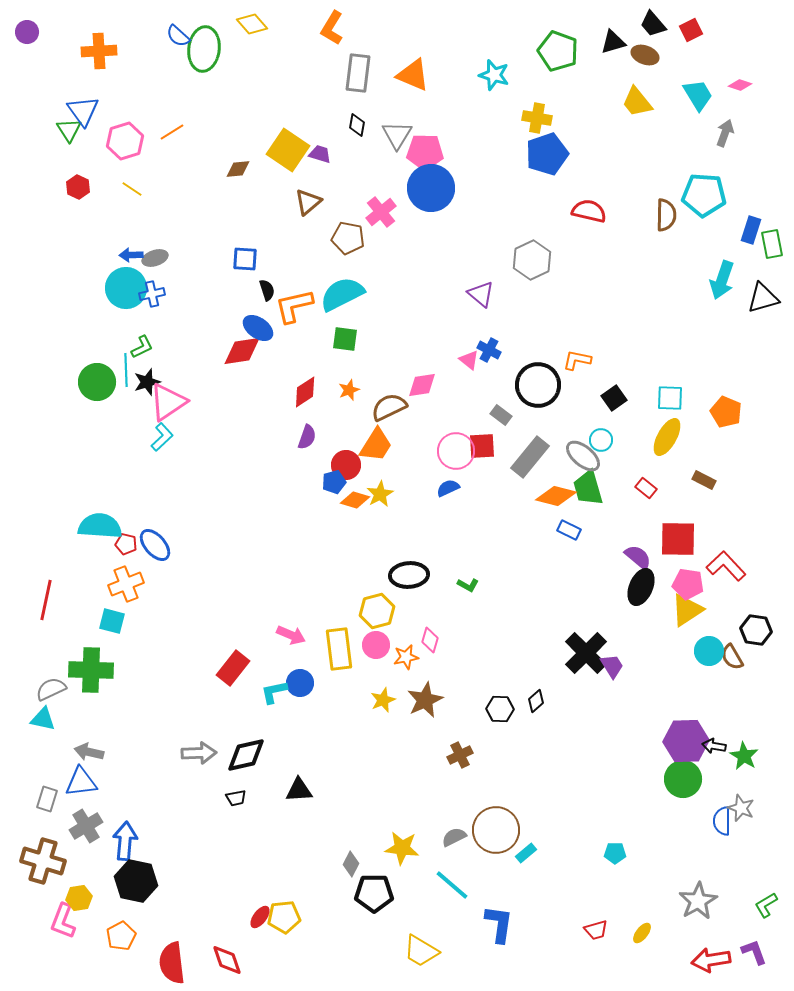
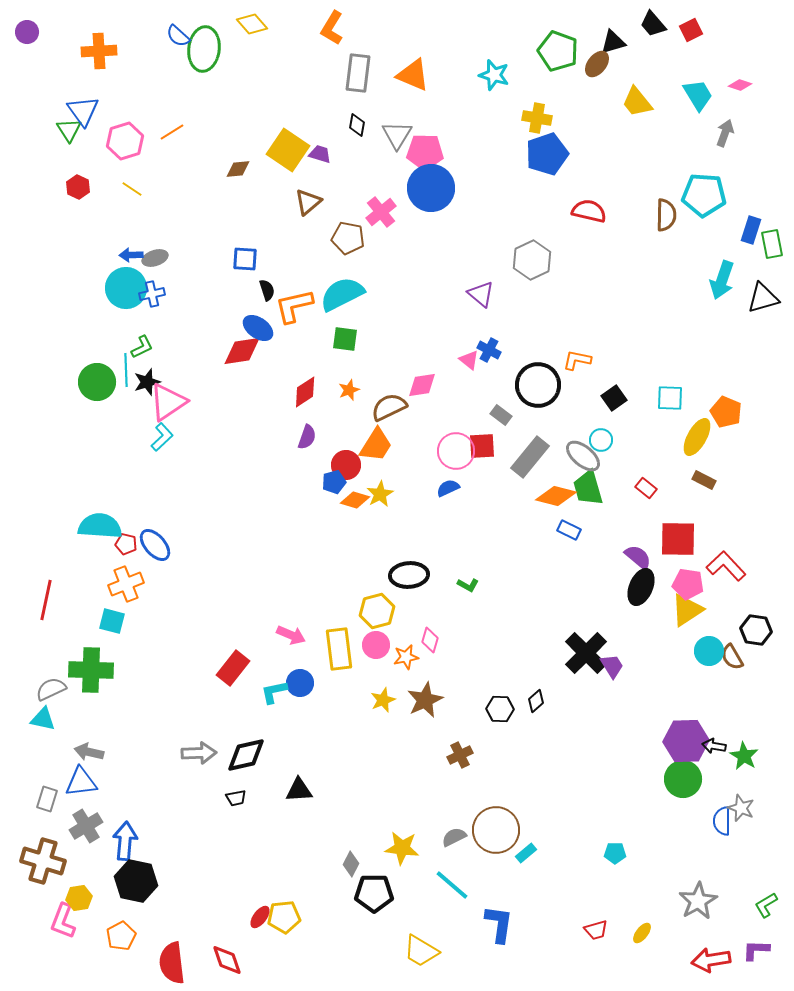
brown ellipse at (645, 55): moved 48 px left, 9 px down; rotated 72 degrees counterclockwise
yellow ellipse at (667, 437): moved 30 px right
purple L-shape at (754, 952): moved 2 px right, 2 px up; rotated 68 degrees counterclockwise
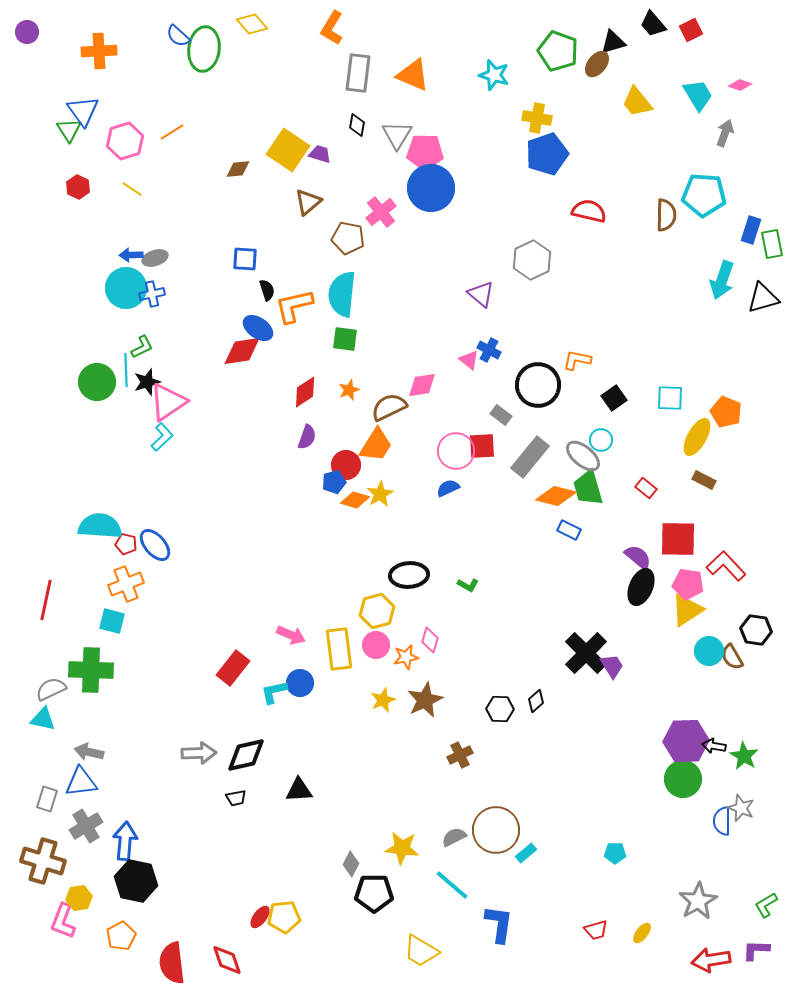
cyan semicircle at (342, 294): rotated 57 degrees counterclockwise
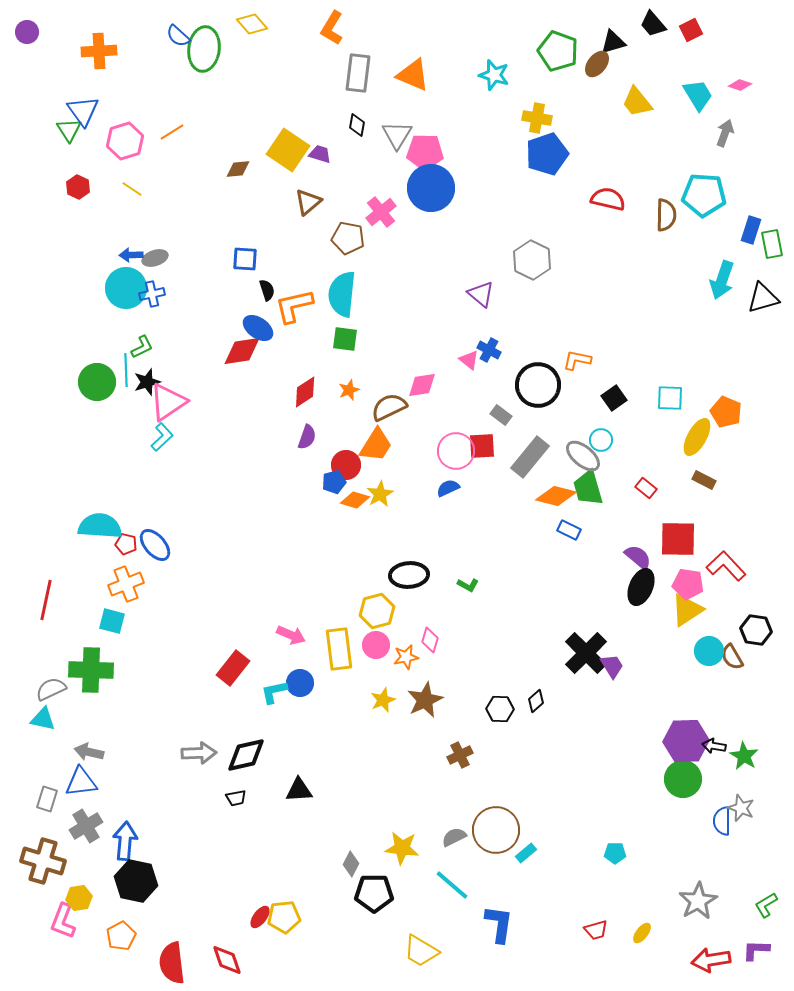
red semicircle at (589, 211): moved 19 px right, 12 px up
gray hexagon at (532, 260): rotated 9 degrees counterclockwise
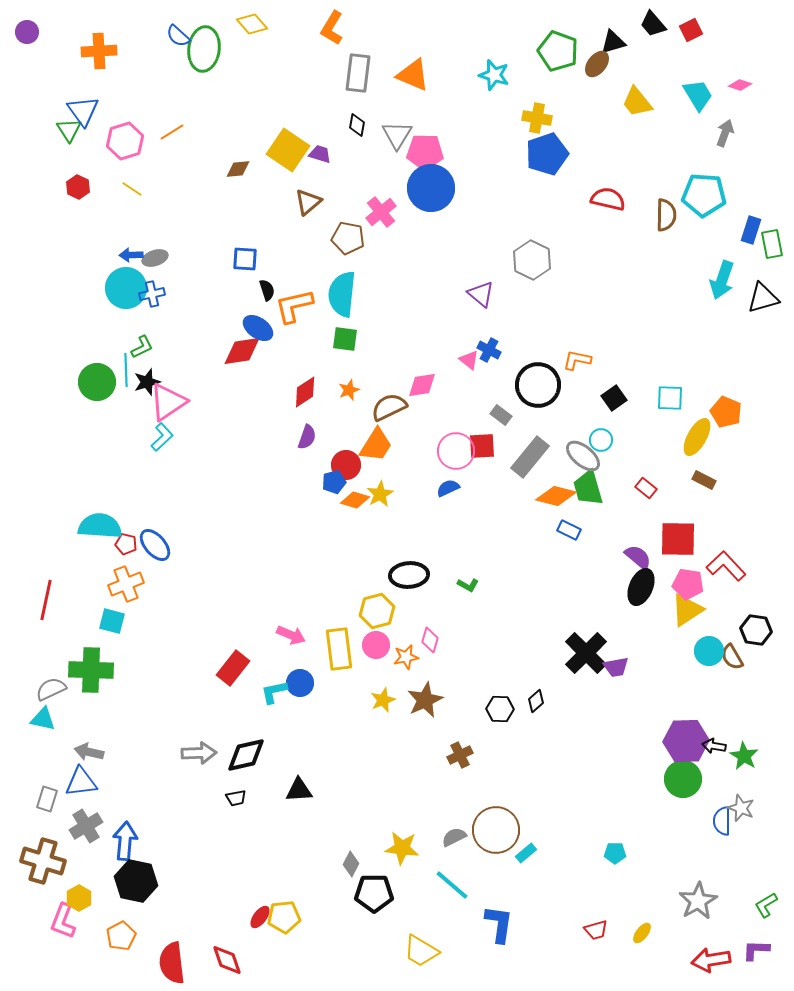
purple trapezoid at (612, 666): moved 4 px right, 1 px down; rotated 112 degrees clockwise
yellow hexagon at (79, 898): rotated 20 degrees counterclockwise
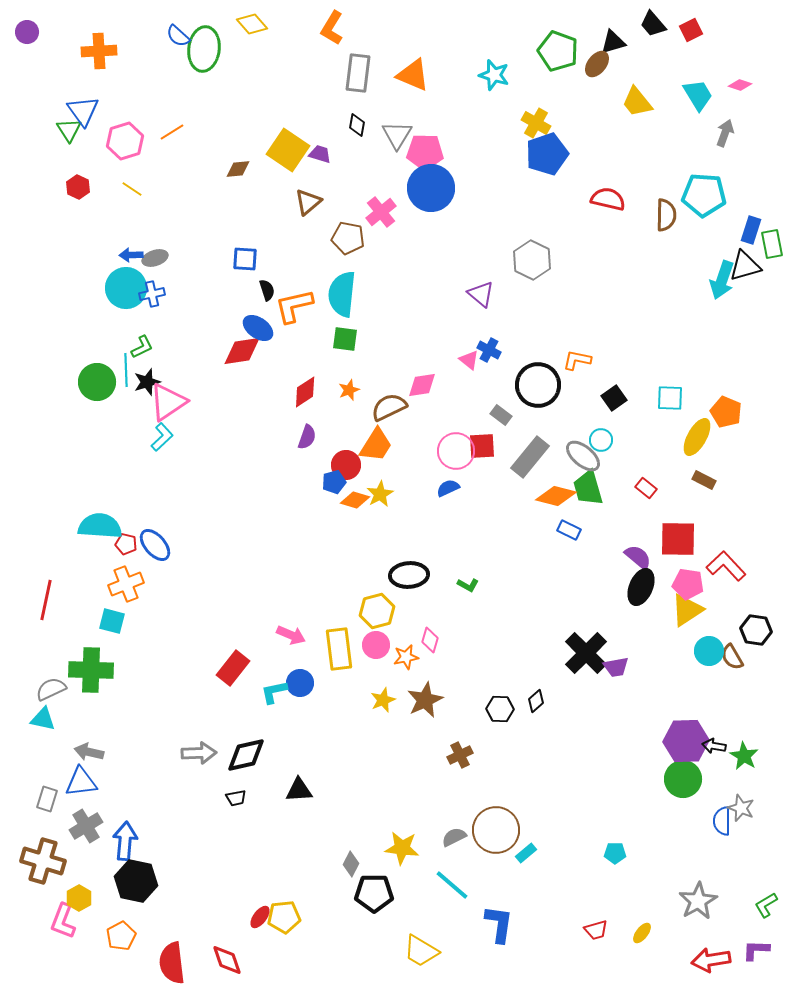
yellow cross at (537, 118): moved 1 px left, 5 px down; rotated 20 degrees clockwise
black triangle at (763, 298): moved 18 px left, 32 px up
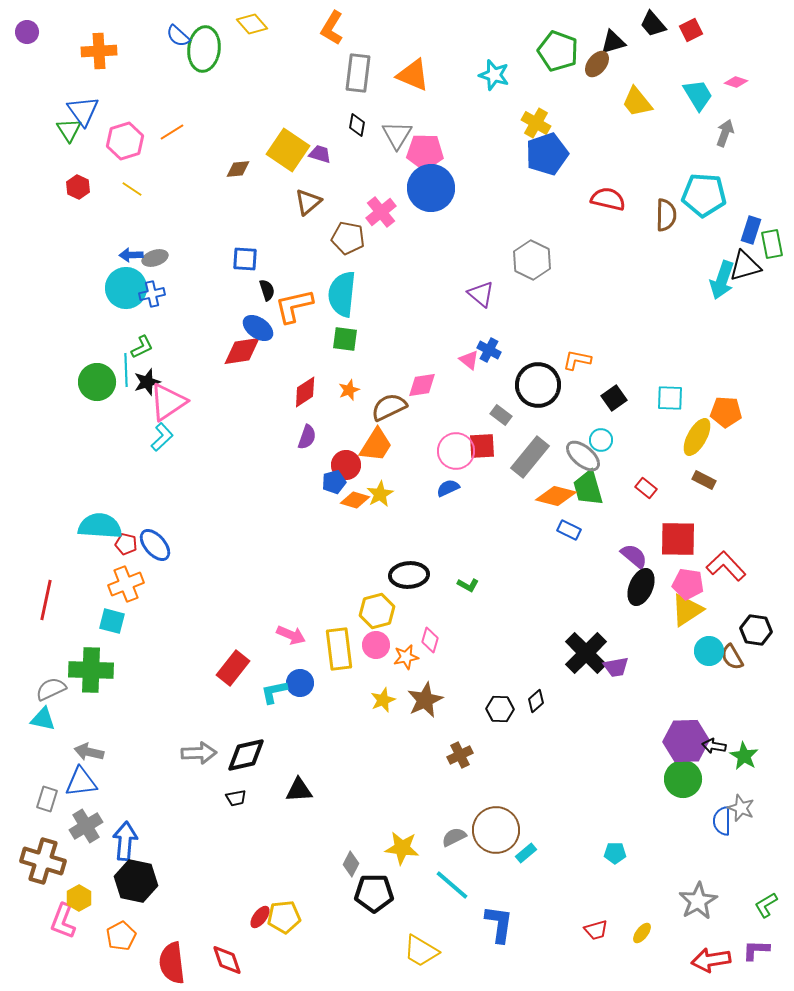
pink diamond at (740, 85): moved 4 px left, 3 px up
orange pentagon at (726, 412): rotated 20 degrees counterclockwise
purple semicircle at (638, 557): moved 4 px left, 1 px up
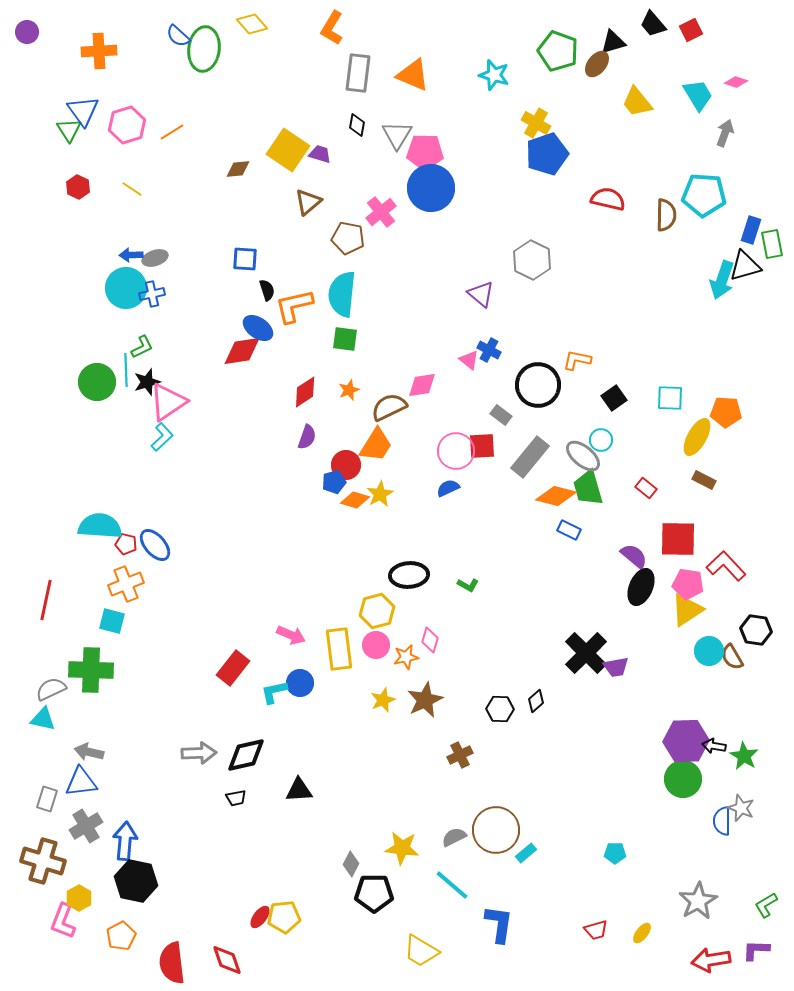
pink hexagon at (125, 141): moved 2 px right, 16 px up
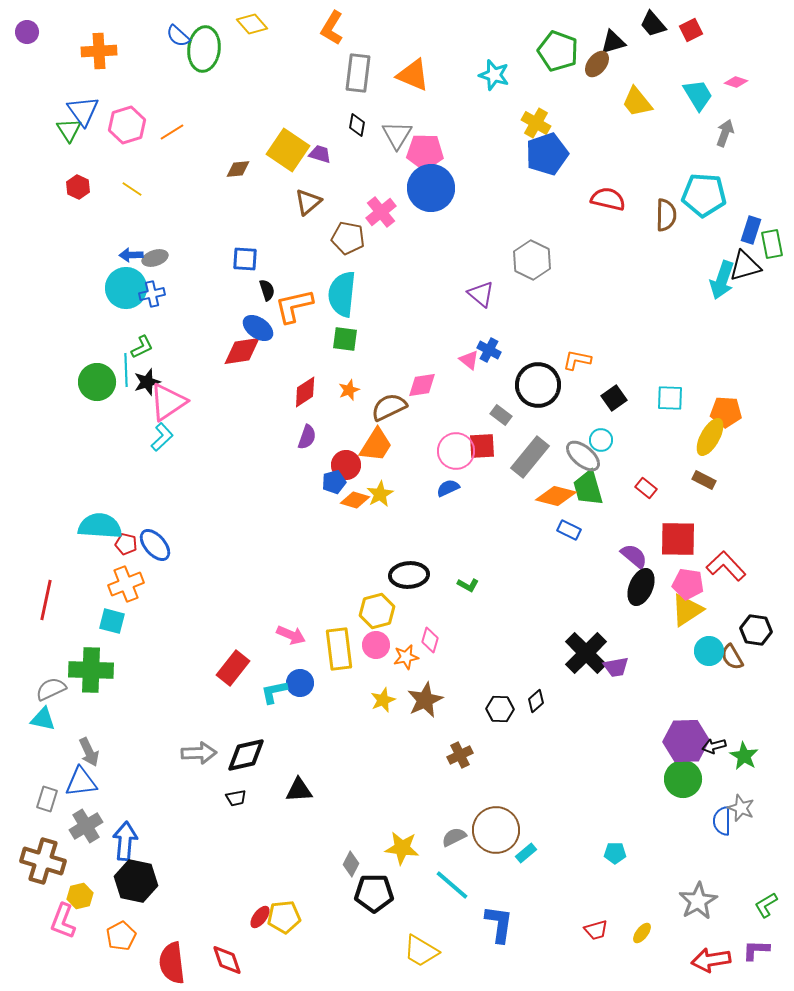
yellow ellipse at (697, 437): moved 13 px right
black arrow at (714, 746): rotated 25 degrees counterclockwise
gray arrow at (89, 752): rotated 128 degrees counterclockwise
yellow hexagon at (79, 898): moved 1 px right, 2 px up; rotated 15 degrees clockwise
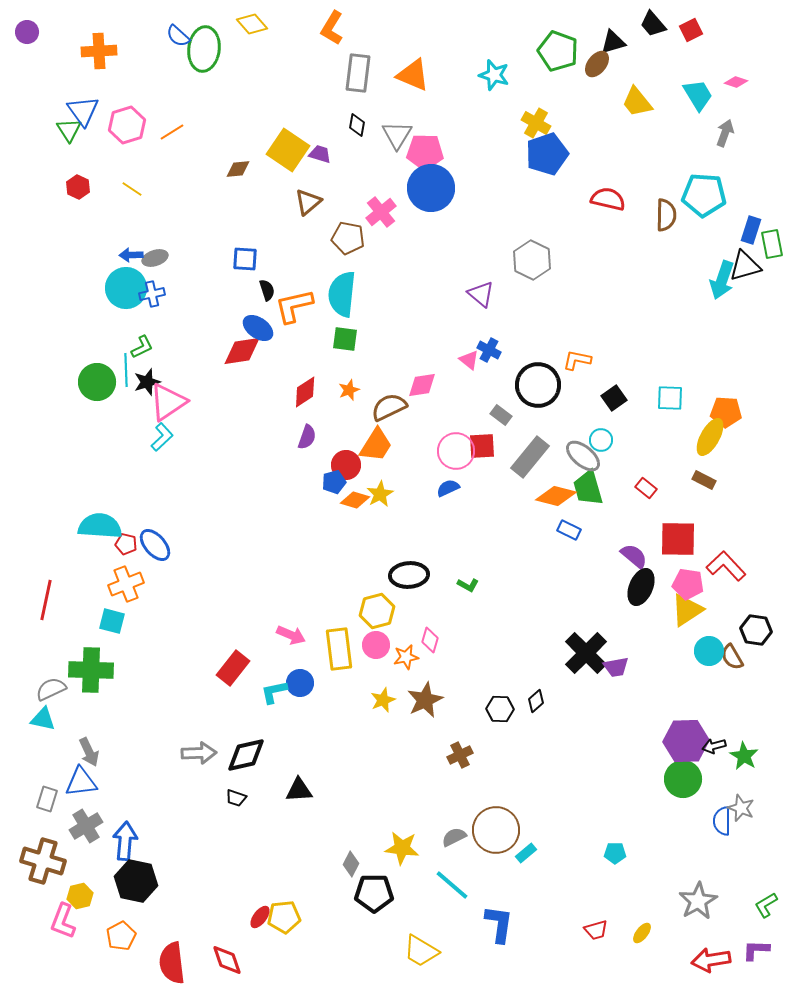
black trapezoid at (236, 798): rotated 30 degrees clockwise
